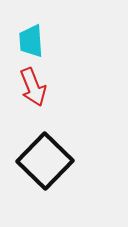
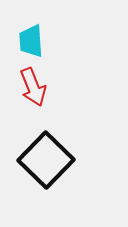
black square: moved 1 px right, 1 px up
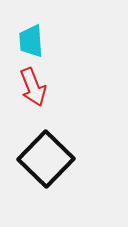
black square: moved 1 px up
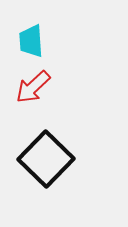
red arrow: rotated 69 degrees clockwise
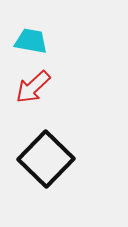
cyan trapezoid: rotated 104 degrees clockwise
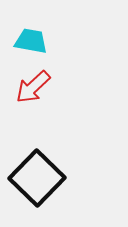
black square: moved 9 px left, 19 px down
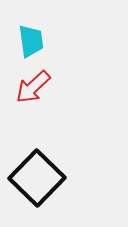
cyan trapezoid: rotated 72 degrees clockwise
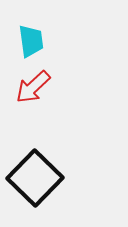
black square: moved 2 px left
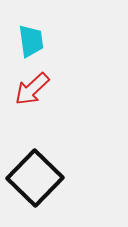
red arrow: moved 1 px left, 2 px down
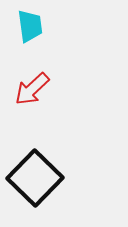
cyan trapezoid: moved 1 px left, 15 px up
